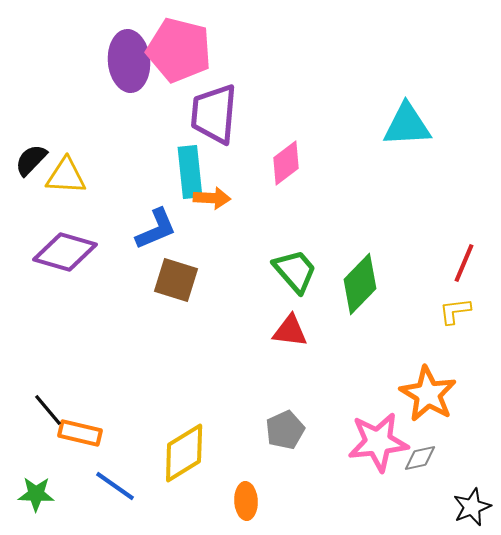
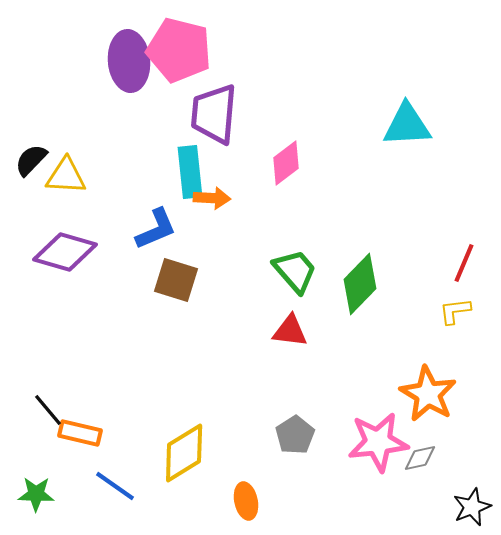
gray pentagon: moved 10 px right, 5 px down; rotated 9 degrees counterclockwise
orange ellipse: rotated 9 degrees counterclockwise
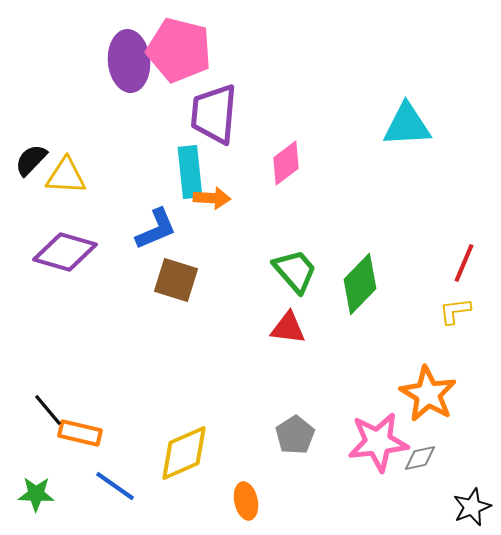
red triangle: moved 2 px left, 3 px up
yellow diamond: rotated 8 degrees clockwise
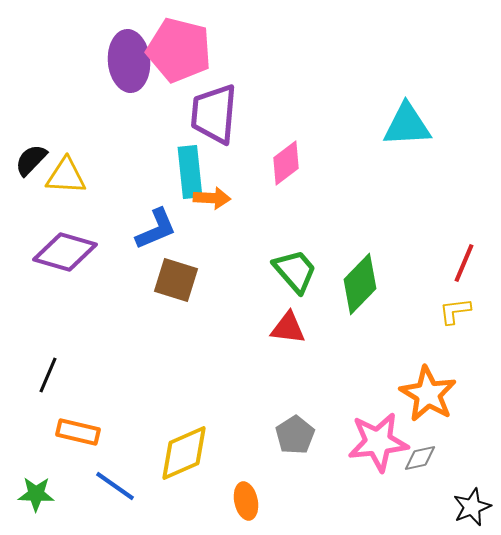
black line: moved 35 px up; rotated 63 degrees clockwise
orange rectangle: moved 2 px left, 1 px up
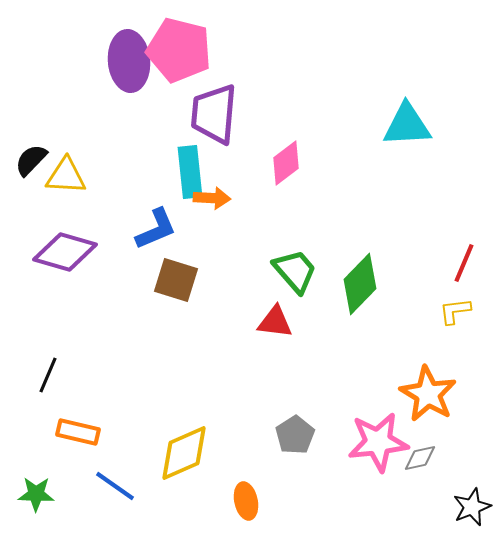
red triangle: moved 13 px left, 6 px up
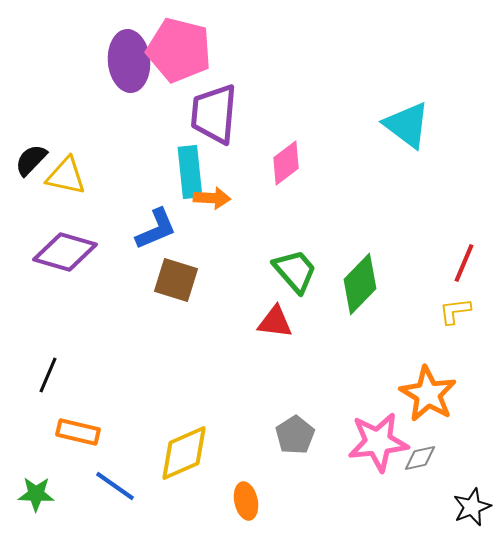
cyan triangle: rotated 40 degrees clockwise
yellow triangle: rotated 9 degrees clockwise
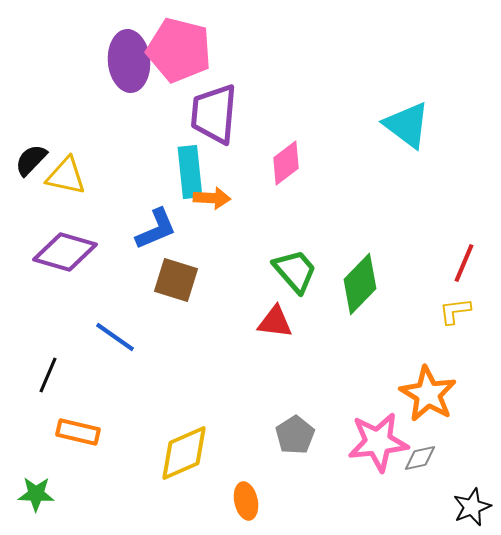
blue line: moved 149 px up
